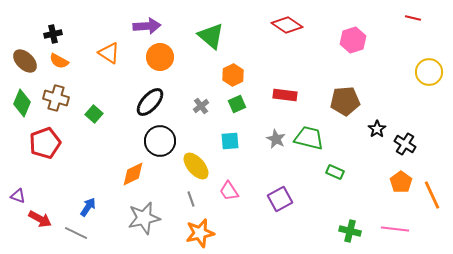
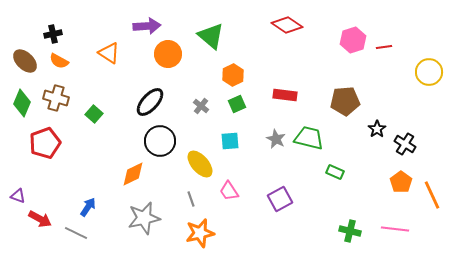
red line at (413, 18): moved 29 px left, 29 px down; rotated 21 degrees counterclockwise
orange circle at (160, 57): moved 8 px right, 3 px up
gray cross at (201, 106): rotated 14 degrees counterclockwise
yellow ellipse at (196, 166): moved 4 px right, 2 px up
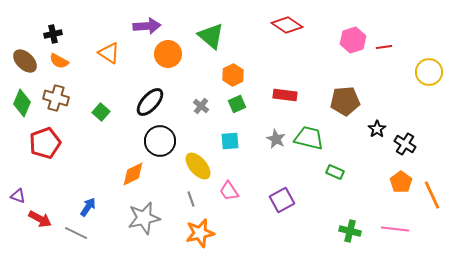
green square at (94, 114): moved 7 px right, 2 px up
yellow ellipse at (200, 164): moved 2 px left, 2 px down
purple square at (280, 199): moved 2 px right, 1 px down
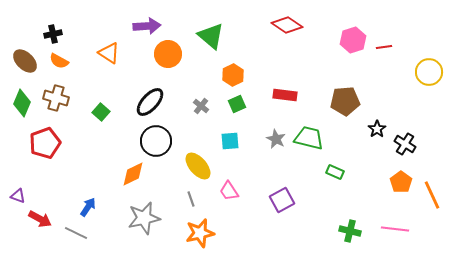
black circle at (160, 141): moved 4 px left
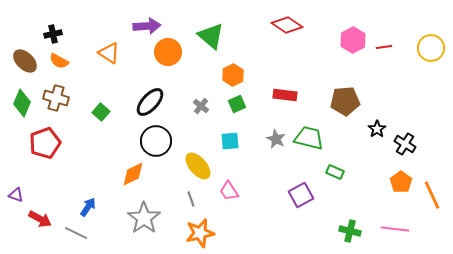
pink hexagon at (353, 40): rotated 10 degrees counterclockwise
orange circle at (168, 54): moved 2 px up
yellow circle at (429, 72): moved 2 px right, 24 px up
purple triangle at (18, 196): moved 2 px left, 1 px up
purple square at (282, 200): moved 19 px right, 5 px up
gray star at (144, 218): rotated 24 degrees counterclockwise
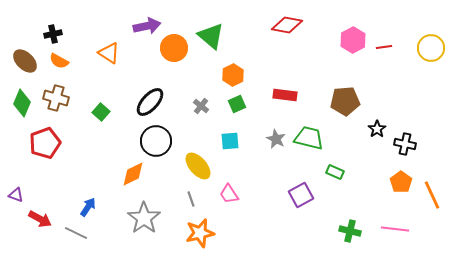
red diamond at (287, 25): rotated 24 degrees counterclockwise
purple arrow at (147, 26): rotated 8 degrees counterclockwise
orange circle at (168, 52): moved 6 px right, 4 px up
black cross at (405, 144): rotated 20 degrees counterclockwise
pink trapezoid at (229, 191): moved 3 px down
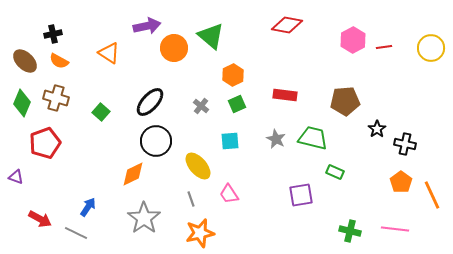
green trapezoid at (309, 138): moved 4 px right
purple triangle at (16, 195): moved 18 px up
purple square at (301, 195): rotated 20 degrees clockwise
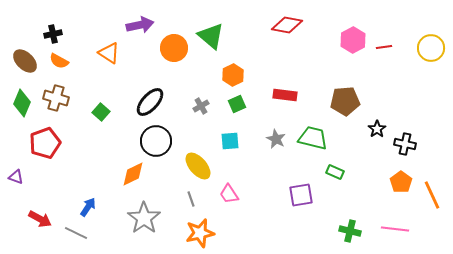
purple arrow at (147, 26): moved 7 px left, 1 px up
gray cross at (201, 106): rotated 21 degrees clockwise
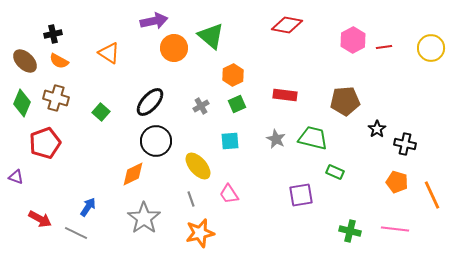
purple arrow at (140, 25): moved 14 px right, 4 px up
orange pentagon at (401, 182): moved 4 px left; rotated 20 degrees counterclockwise
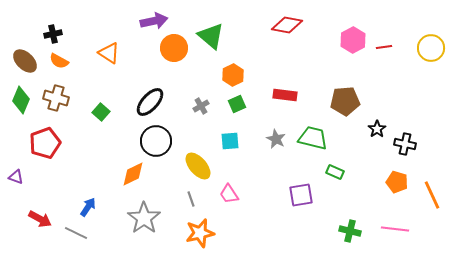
green diamond at (22, 103): moved 1 px left, 3 px up
